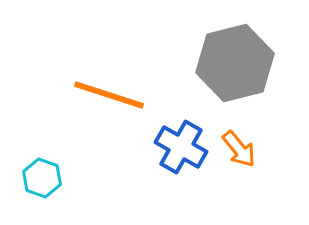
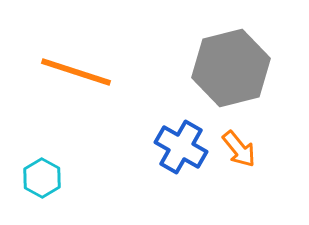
gray hexagon: moved 4 px left, 5 px down
orange line: moved 33 px left, 23 px up
cyan hexagon: rotated 9 degrees clockwise
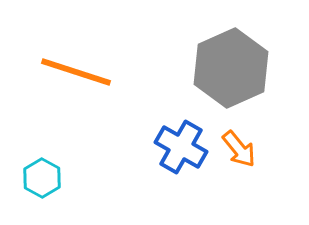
gray hexagon: rotated 10 degrees counterclockwise
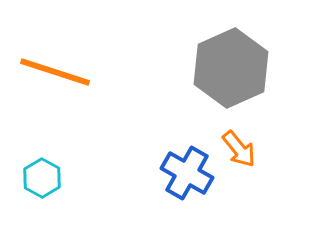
orange line: moved 21 px left
blue cross: moved 6 px right, 26 px down
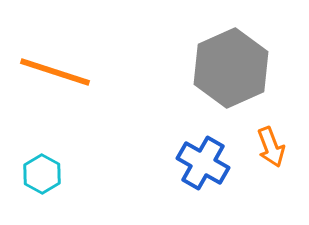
orange arrow: moved 32 px right, 2 px up; rotated 18 degrees clockwise
blue cross: moved 16 px right, 10 px up
cyan hexagon: moved 4 px up
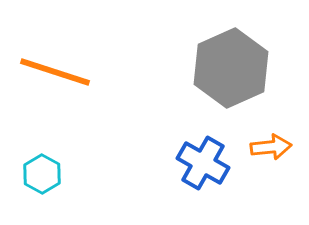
orange arrow: rotated 75 degrees counterclockwise
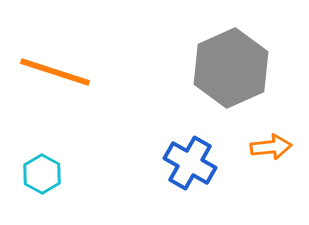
blue cross: moved 13 px left
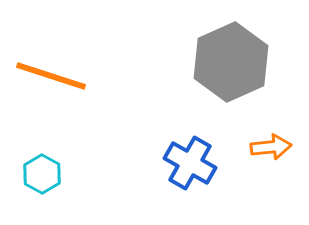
gray hexagon: moved 6 px up
orange line: moved 4 px left, 4 px down
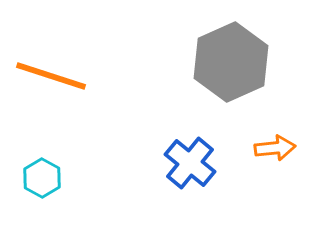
orange arrow: moved 4 px right, 1 px down
blue cross: rotated 9 degrees clockwise
cyan hexagon: moved 4 px down
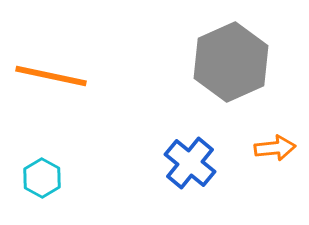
orange line: rotated 6 degrees counterclockwise
